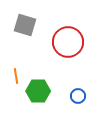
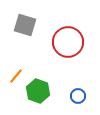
orange line: rotated 49 degrees clockwise
green hexagon: rotated 20 degrees clockwise
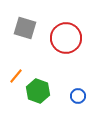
gray square: moved 3 px down
red circle: moved 2 px left, 4 px up
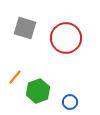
orange line: moved 1 px left, 1 px down
green hexagon: rotated 20 degrees clockwise
blue circle: moved 8 px left, 6 px down
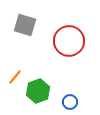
gray square: moved 3 px up
red circle: moved 3 px right, 3 px down
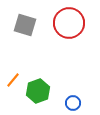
red circle: moved 18 px up
orange line: moved 2 px left, 3 px down
blue circle: moved 3 px right, 1 px down
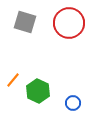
gray square: moved 3 px up
green hexagon: rotated 15 degrees counterclockwise
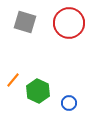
blue circle: moved 4 px left
